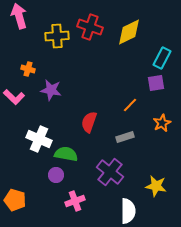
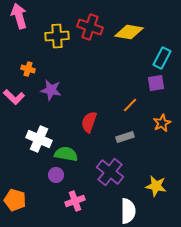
yellow diamond: rotated 36 degrees clockwise
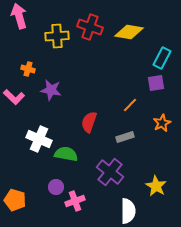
purple circle: moved 12 px down
yellow star: rotated 20 degrees clockwise
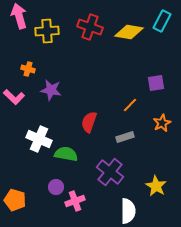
yellow cross: moved 10 px left, 5 px up
cyan rectangle: moved 37 px up
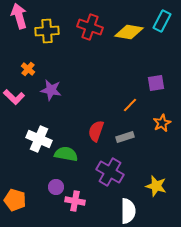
orange cross: rotated 24 degrees clockwise
red semicircle: moved 7 px right, 9 px down
purple cross: rotated 8 degrees counterclockwise
yellow star: rotated 15 degrees counterclockwise
pink cross: rotated 30 degrees clockwise
